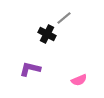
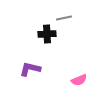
gray line: rotated 28 degrees clockwise
black cross: rotated 30 degrees counterclockwise
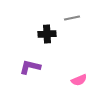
gray line: moved 8 px right
purple L-shape: moved 2 px up
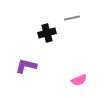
black cross: moved 1 px up; rotated 12 degrees counterclockwise
purple L-shape: moved 4 px left, 1 px up
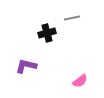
pink semicircle: moved 1 px right, 1 px down; rotated 14 degrees counterclockwise
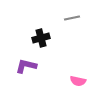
black cross: moved 6 px left, 5 px down
pink semicircle: moved 2 px left; rotated 49 degrees clockwise
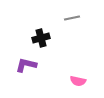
purple L-shape: moved 1 px up
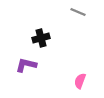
gray line: moved 6 px right, 6 px up; rotated 35 degrees clockwise
pink semicircle: moved 2 px right; rotated 98 degrees clockwise
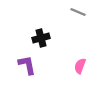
purple L-shape: moved 1 px right; rotated 65 degrees clockwise
pink semicircle: moved 15 px up
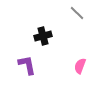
gray line: moved 1 px left, 1 px down; rotated 21 degrees clockwise
black cross: moved 2 px right, 2 px up
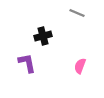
gray line: rotated 21 degrees counterclockwise
purple L-shape: moved 2 px up
